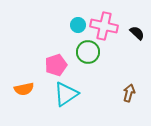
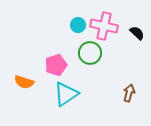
green circle: moved 2 px right, 1 px down
orange semicircle: moved 7 px up; rotated 30 degrees clockwise
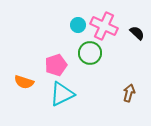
pink cross: rotated 12 degrees clockwise
cyan triangle: moved 4 px left; rotated 8 degrees clockwise
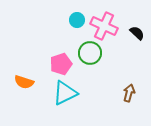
cyan circle: moved 1 px left, 5 px up
pink pentagon: moved 5 px right, 1 px up
cyan triangle: moved 3 px right, 1 px up
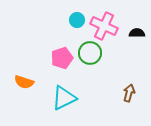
black semicircle: rotated 42 degrees counterclockwise
pink pentagon: moved 1 px right, 6 px up
cyan triangle: moved 1 px left, 5 px down
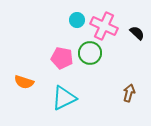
black semicircle: rotated 42 degrees clockwise
pink pentagon: rotated 30 degrees clockwise
